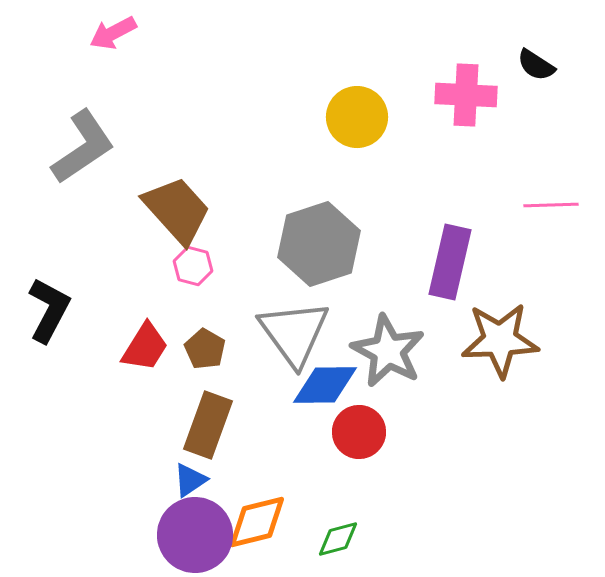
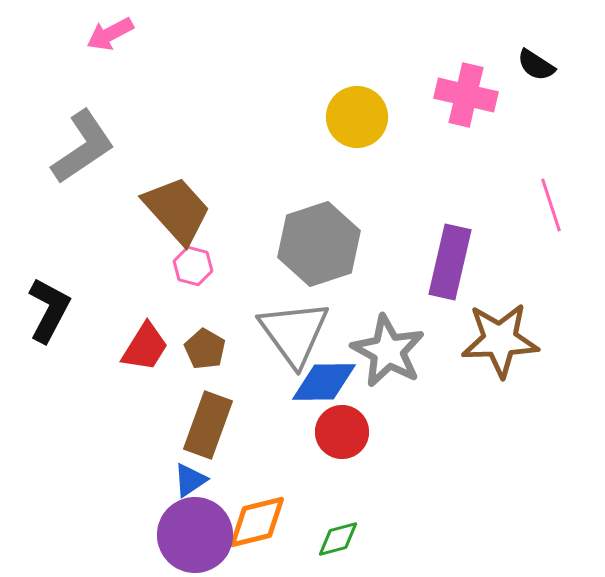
pink arrow: moved 3 px left, 1 px down
pink cross: rotated 10 degrees clockwise
pink line: rotated 74 degrees clockwise
blue diamond: moved 1 px left, 3 px up
red circle: moved 17 px left
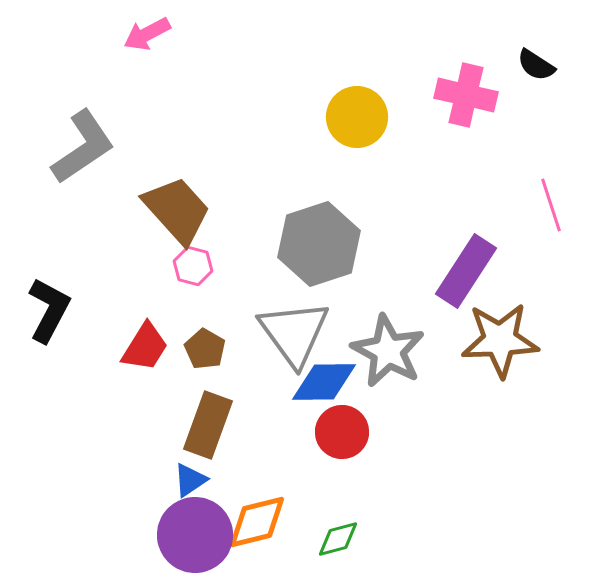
pink arrow: moved 37 px right
purple rectangle: moved 16 px right, 9 px down; rotated 20 degrees clockwise
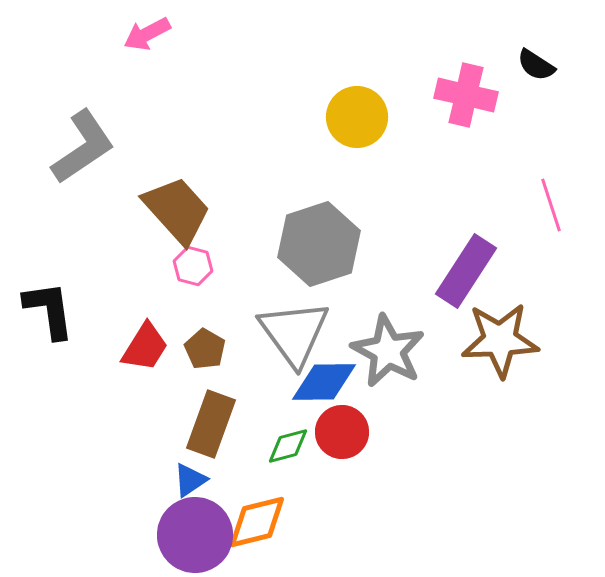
black L-shape: rotated 36 degrees counterclockwise
brown rectangle: moved 3 px right, 1 px up
green diamond: moved 50 px left, 93 px up
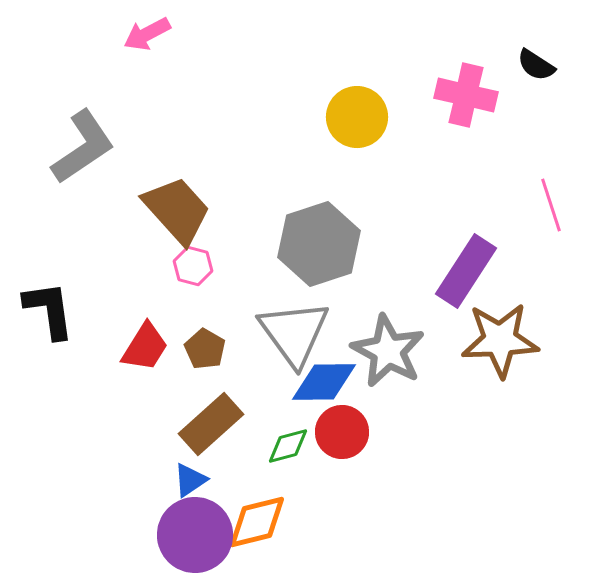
brown rectangle: rotated 28 degrees clockwise
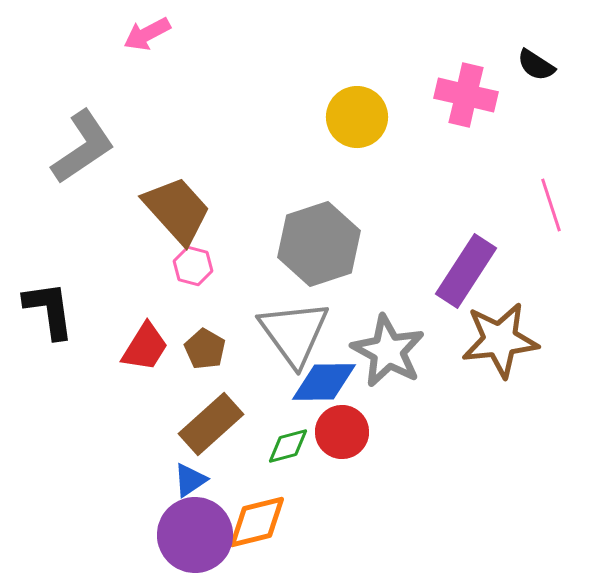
brown star: rotated 4 degrees counterclockwise
